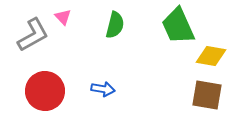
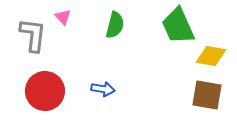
gray L-shape: rotated 54 degrees counterclockwise
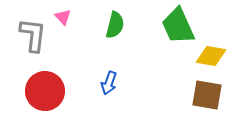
blue arrow: moved 6 px right, 6 px up; rotated 100 degrees clockwise
